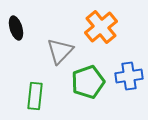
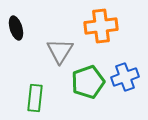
orange cross: moved 1 px up; rotated 32 degrees clockwise
gray triangle: rotated 12 degrees counterclockwise
blue cross: moved 4 px left, 1 px down; rotated 12 degrees counterclockwise
green rectangle: moved 2 px down
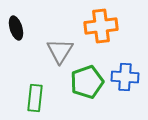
blue cross: rotated 24 degrees clockwise
green pentagon: moved 1 px left
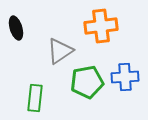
gray triangle: rotated 24 degrees clockwise
blue cross: rotated 8 degrees counterclockwise
green pentagon: rotated 8 degrees clockwise
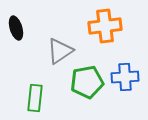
orange cross: moved 4 px right
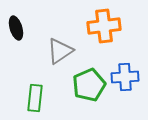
orange cross: moved 1 px left
green pentagon: moved 2 px right, 3 px down; rotated 12 degrees counterclockwise
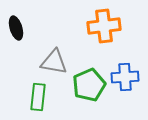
gray triangle: moved 6 px left, 11 px down; rotated 44 degrees clockwise
green rectangle: moved 3 px right, 1 px up
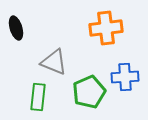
orange cross: moved 2 px right, 2 px down
gray triangle: rotated 12 degrees clockwise
green pentagon: moved 7 px down
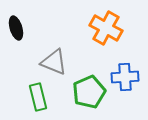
orange cross: rotated 36 degrees clockwise
green rectangle: rotated 20 degrees counterclockwise
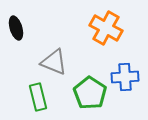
green pentagon: moved 1 px right, 1 px down; rotated 16 degrees counterclockwise
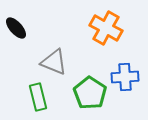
black ellipse: rotated 25 degrees counterclockwise
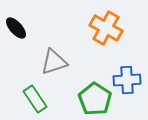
gray triangle: rotated 40 degrees counterclockwise
blue cross: moved 2 px right, 3 px down
green pentagon: moved 5 px right, 6 px down
green rectangle: moved 3 px left, 2 px down; rotated 20 degrees counterclockwise
